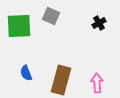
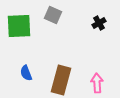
gray square: moved 2 px right, 1 px up
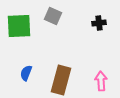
gray square: moved 1 px down
black cross: rotated 24 degrees clockwise
blue semicircle: rotated 42 degrees clockwise
pink arrow: moved 4 px right, 2 px up
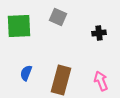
gray square: moved 5 px right, 1 px down
black cross: moved 10 px down
pink arrow: rotated 18 degrees counterclockwise
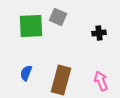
green square: moved 12 px right
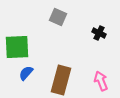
green square: moved 14 px left, 21 px down
black cross: rotated 32 degrees clockwise
blue semicircle: rotated 21 degrees clockwise
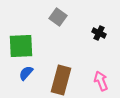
gray square: rotated 12 degrees clockwise
green square: moved 4 px right, 1 px up
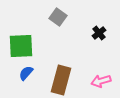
black cross: rotated 24 degrees clockwise
pink arrow: rotated 84 degrees counterclockwise
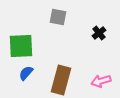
gray square: rotated 24 degrees counterclockwise
